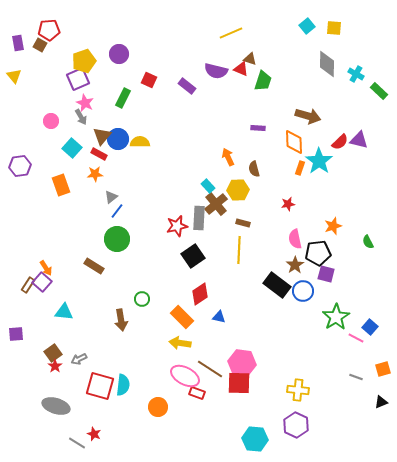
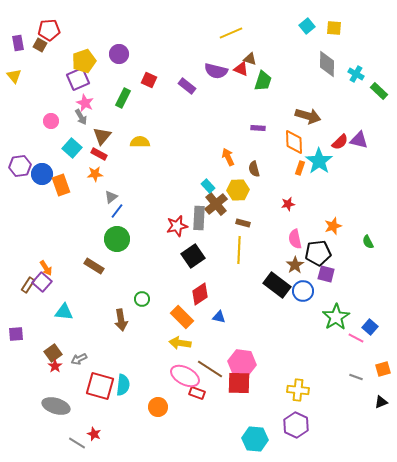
blue circle at (118, 139): moved 76 px left, 35 px down
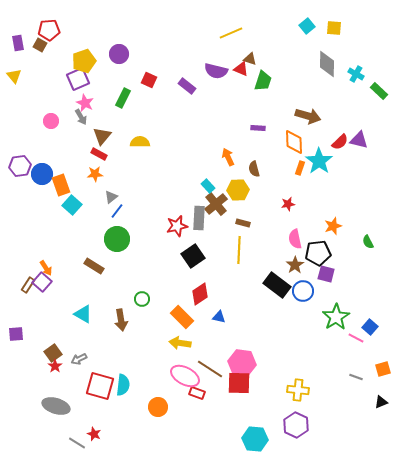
cyan square at (72, 148): moved 57 px down
cyan triangle at (64, 312): moved 19 px right, 2 px down; rotated 24 degrees clockwise
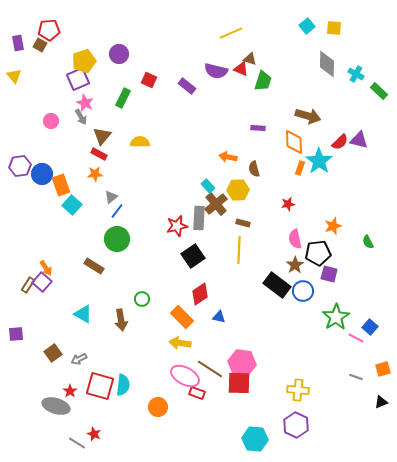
orange arrow at (228, 157): rotated 54 degrees counterclockwise
purple square at (326, 274): moved 3 px right
red star at (55, 366): moved 15 px right, 25 px down
